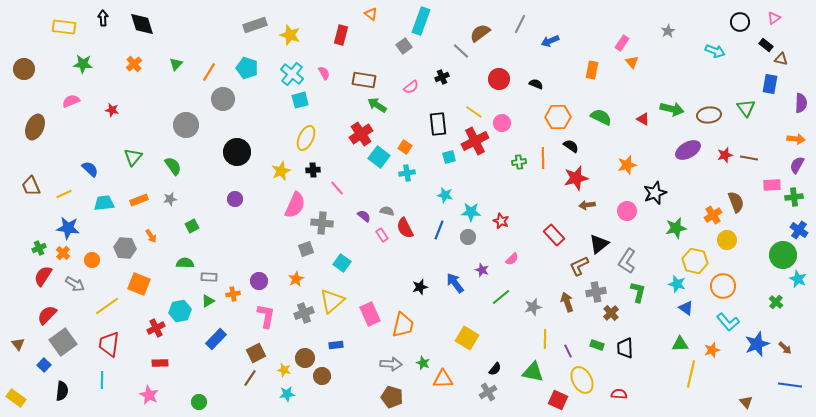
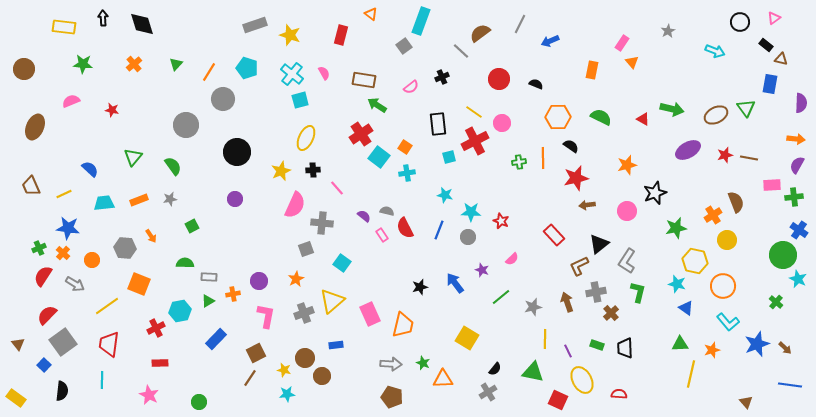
brown ellipse at (709, 115): moved 7 px right; rotated 20 degrees counterclockwise
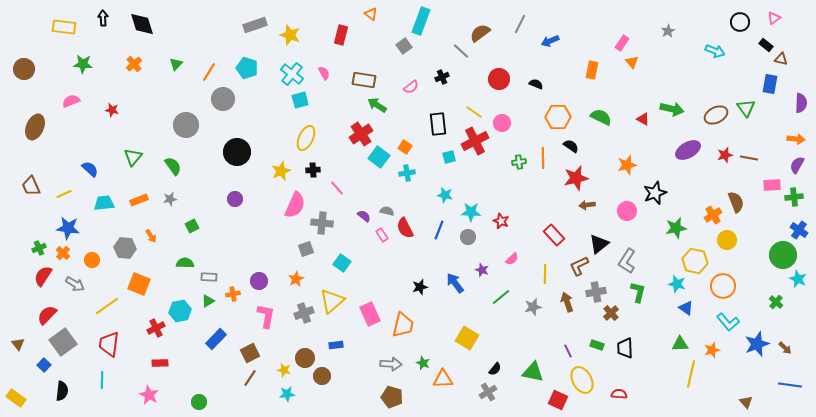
yellow line at (545, 339): moved 65 px up
brown square at (256, 353): moved 6 px left
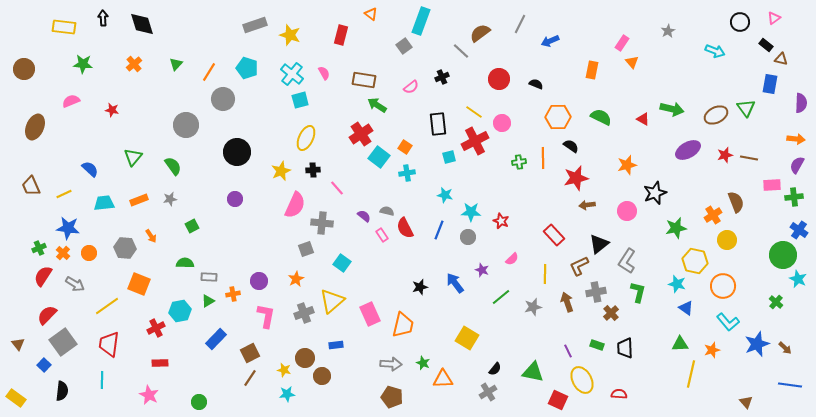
orange circle at (92, 260): moved 3 px left, 7 px up
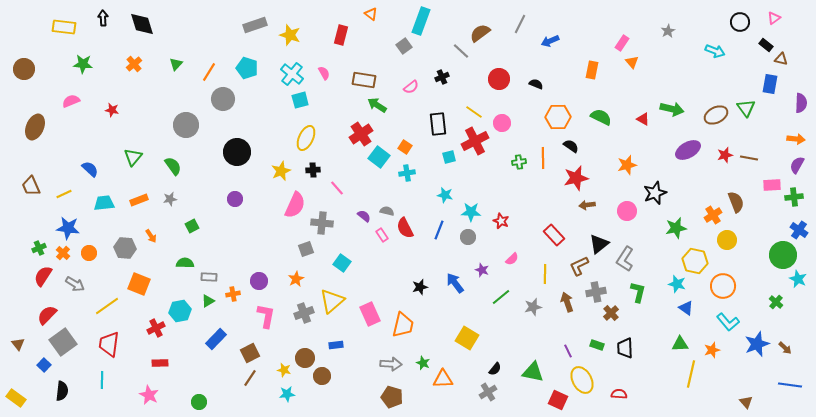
gray L-shape at (627, 261): moved 2 px left, 2 px up
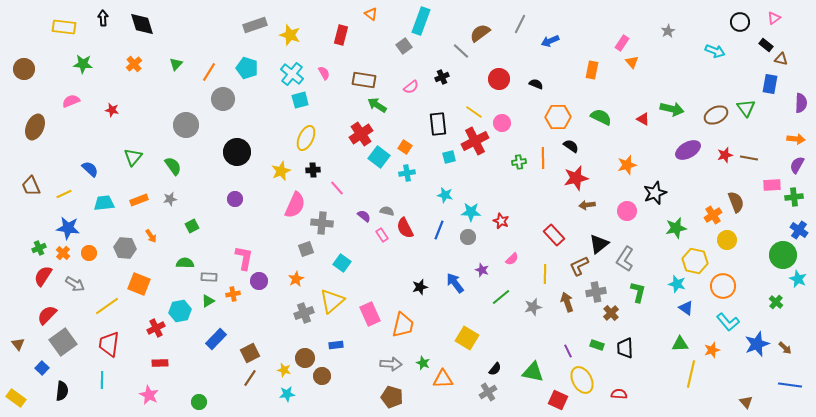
pink L-shape at (266, 316): moved 22 px left, 58 px up
blue square at (44, 365): moved 2 px left, 3 px down
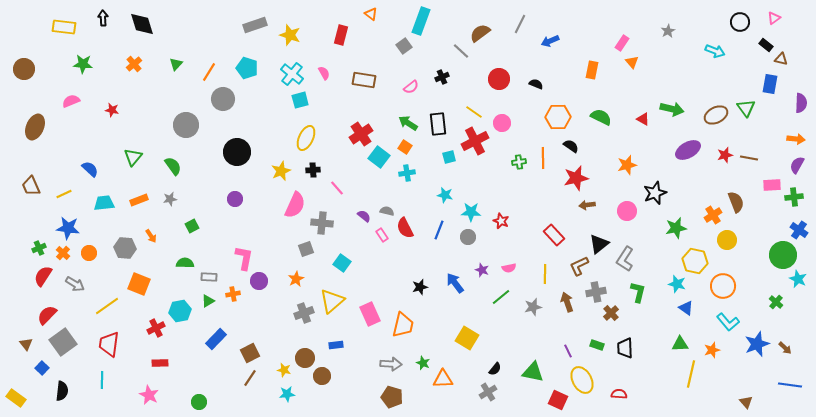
green arrow at (377, 105): moved 31 px right, 18 px down
pink semicircle at (512, 259): moved 3 px left, 9 px down; rotated 32 degrees clockwise
brown triangle at (18, 344): moved 8 px right
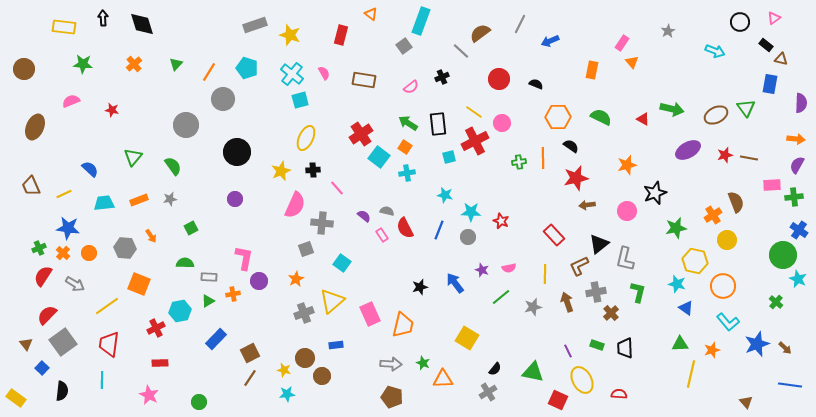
green square at (192, 226): moved 1 px left, 2 px down
gray L-shape at (625, 259): rotated 20 degrees counterclockwise
